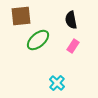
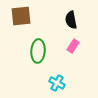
green ellipse: moved 11 px down; rotated 45 degrees counterclockwise
cyan cross: rotated 14 degrees counterclockwise
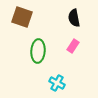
brown square: moved 1 px right, 1 px down; rotated 25 degrees clockwise
black semicircle: moved 3 px right, 2 px up
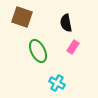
black semicircle: moved 8 px left, 5 px down
pink rectangle: moved 1 px down
green ellipse: rotated 30 degrees counterclockwise
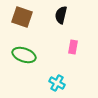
black semicircle: moved 5 px left, 8 px up; rotated 24 degrees clockwise
pink rectangle: rotated 24 degrees counterclockwise
green ellipse: moved 14 px left, 4 px down; rotated 45 degrees counterclockwise
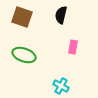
cyan cross: moved 4 px right, 3 px down
